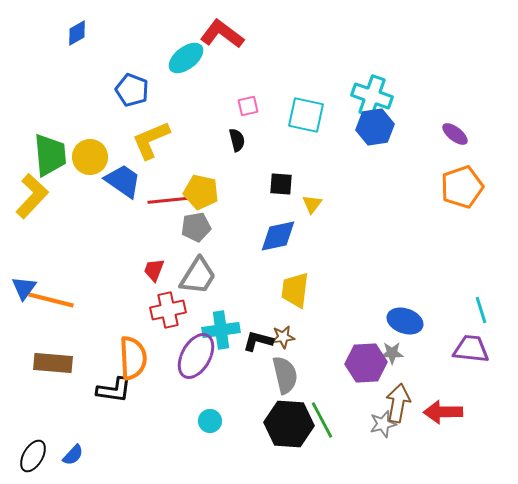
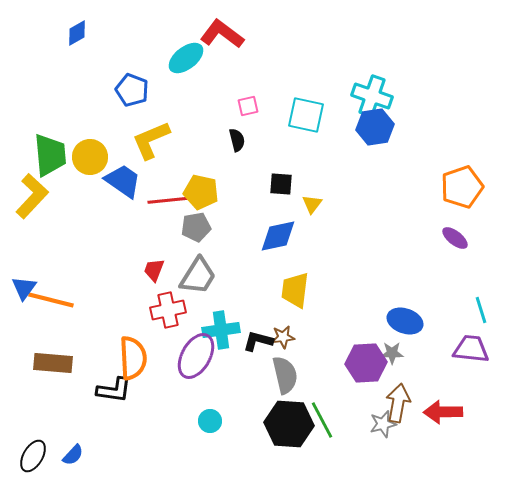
purple ellipse at (455, 134): moved 104 px down
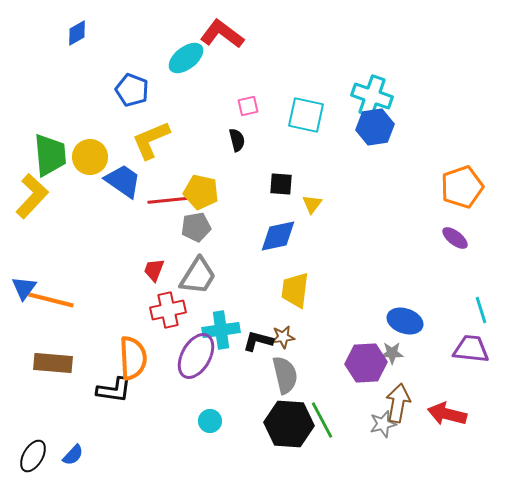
red arrow at (443, 412): moved 4 px right, 2 px down; rotated 15 degrees clockwise
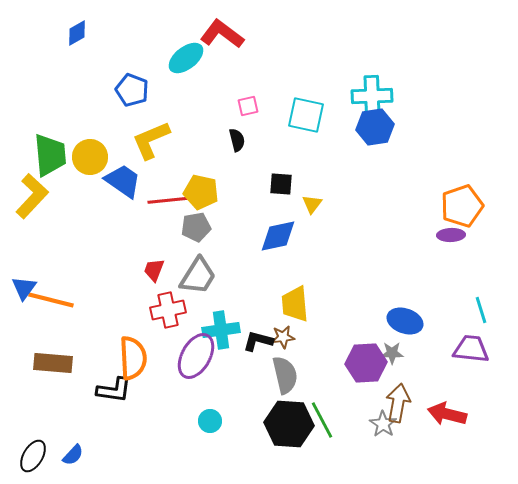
cyan cross at (372, 96): rotated 21 degrees counterclockwise
orange pentagon at (462, 187): moved 19 px down
purple ellipse at (455, 238): moved 4 px left, 3 px up; rotated 40 degrees counterclockwise
yellow trapezoid at (295, 290): moved 14 px down; rotated 12 degrees counterclockwise
gray star at (383, 424): rotated 24 degrees counterclockwise
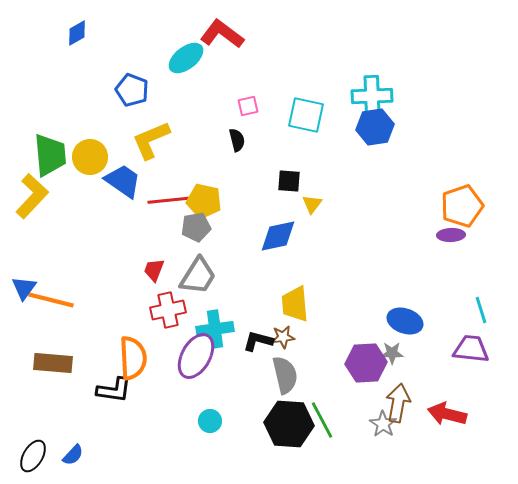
black square at (281, 184): moved 8 px right, 3 px up
yellow pentagon at (201, 192): moved 3 px right, 9 px down
cyan cross at (221, 330): moved 6 px left, 1 px up
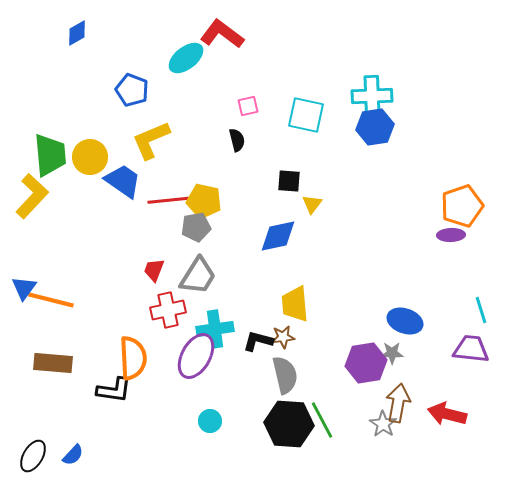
purple hexagon at (366, 363): rotated 6 degrees counterclockwise
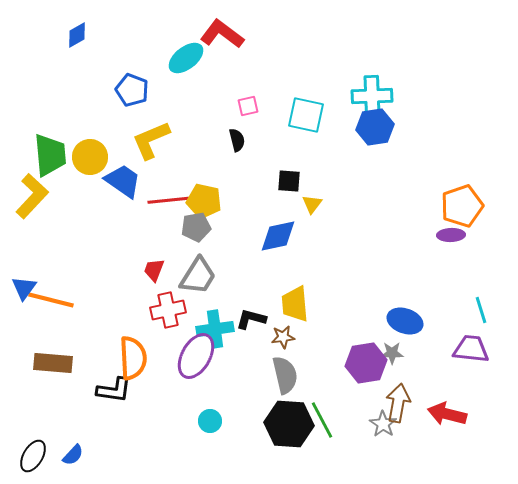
blue diamond at (77, 33): moved 2 px down
black L-shape at (258, 341): moved 7 px left, 22 px up
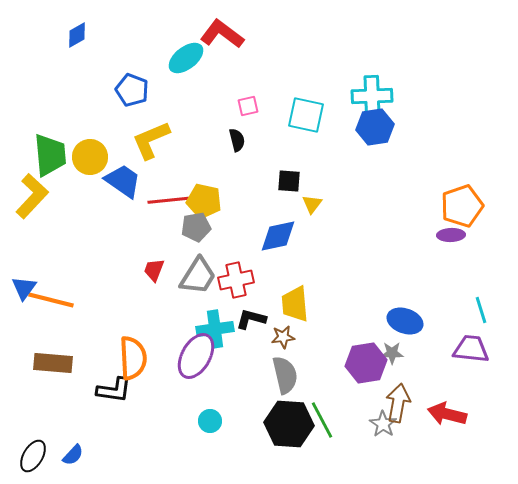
red cross at (168, 310): moved 68 px right, 30 px up
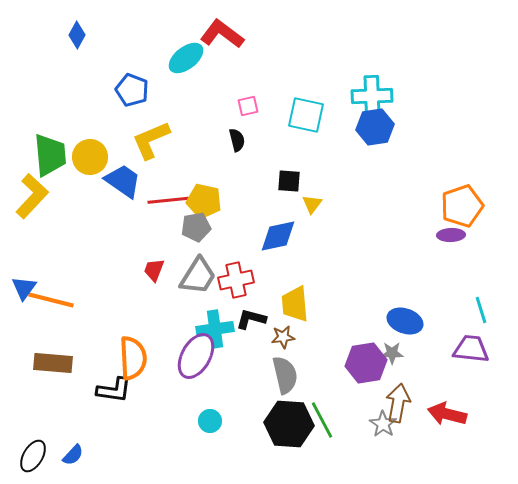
blue diamond at (77, 35): rotated 32 degrees counterclockwise
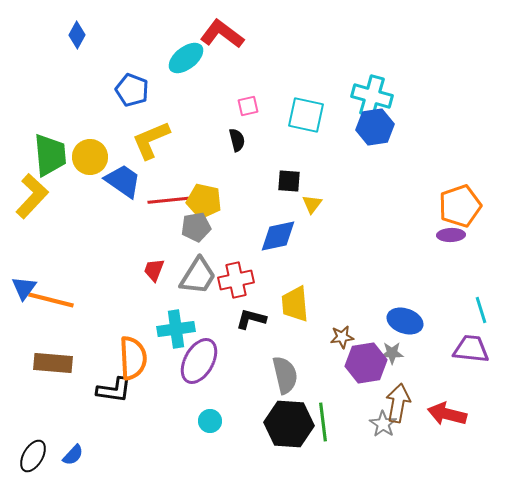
cyan cross at (372, 96): rotated 18 degrees clockwise
orange pentagon at (462, 206): moved 2 px left
cyan cross at (215, 329): moved 39 px left
brown star at (283, 337): moved 59 px right
purple ellipse at (196, 356): moved 3 px right, 5 px down
green line at (322, 420): moved 1 px right, 2 px down; rotated 21 degrees clockwise
